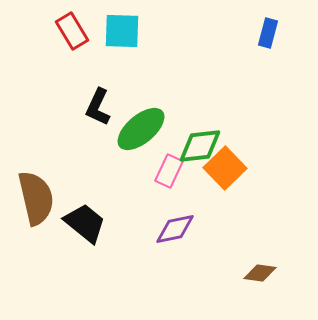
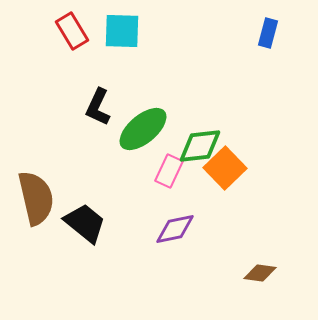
green ellipse: moved 2 px right
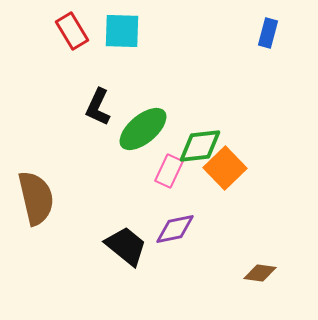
black trapezoid: moved 41 px right, 23 px down
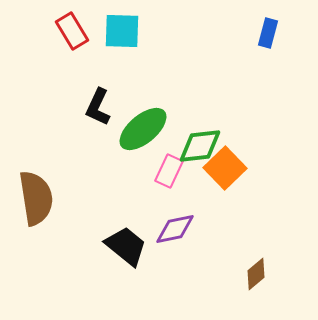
brown semicircle: rotated 4 degrees clockwise
brown diamond: moved 4 px left, 1 px down; rotated 48 degrees counterclockwise
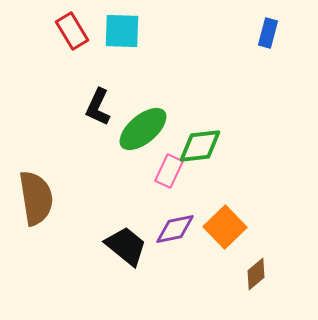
orange square: moved 59 px down
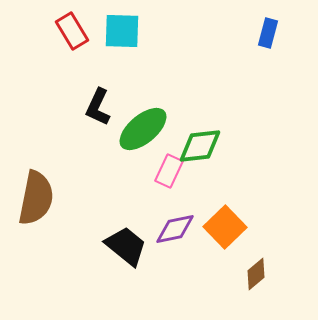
brown semicircle: rotated 20 degrees clockwise
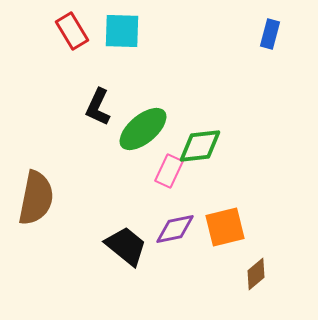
blue rectangle: moved 2 px right, 1 px down
orange square: rotated 30 degrees clockwise
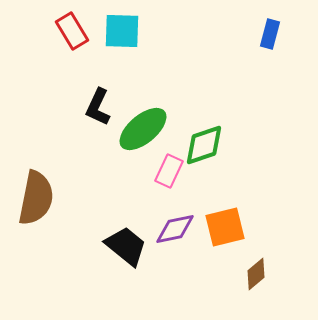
green diamond: moved 4 px right, 1 px up; rotated 12 degrees counterclockwise
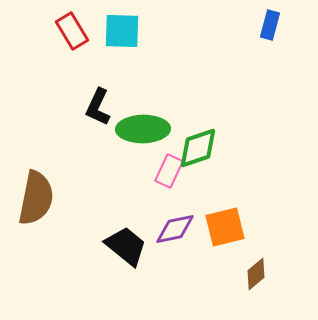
blue rectangle: moved 9 px up
green ellipse: rotated 39 degrees clockwise
green diamond: moved 6 px left, 3 px down
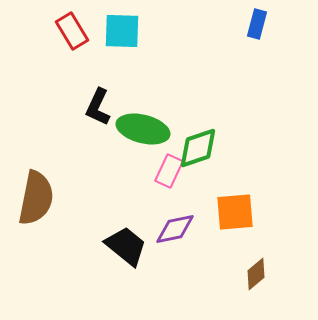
blue rectangle: moved 13 px left, 1 px up
green ellipse: rotated 15 degrees clockwise
orange square: moved 10 px right, 15 px up; rotated 9 degrees clockwise
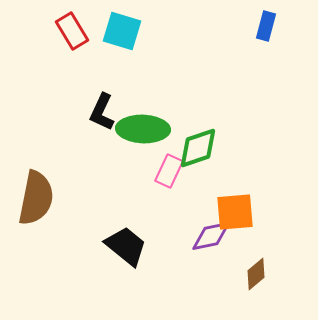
blue rectangle: moved 9 px right, 2 px down
cyan square: rotated 15 degrees clockwise
black L-shape: moved 4 px right, 5 px down
green ellipse: rotated 12 degrees counterclockwise
purple diamond: moved 36 px right, 7 px down
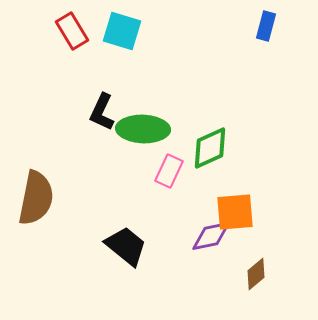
green diamond: moved 12 px right; rotated 6 degrees counterclockwise
